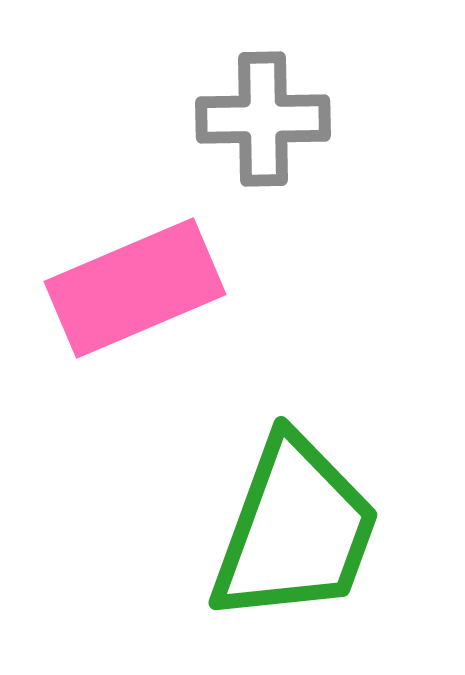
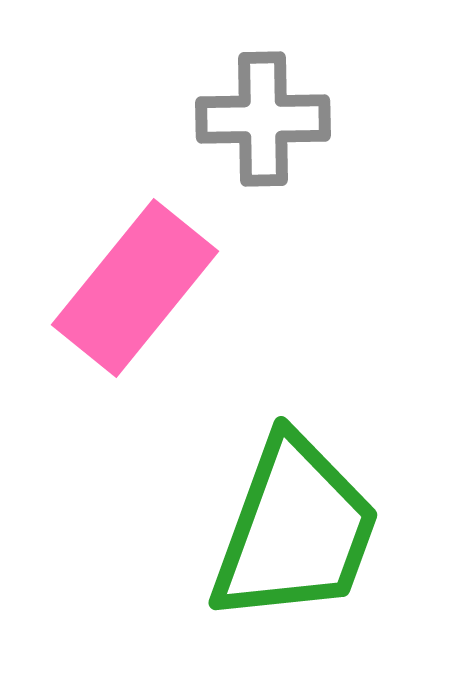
pink rectangle: rotated 28 degrees counterclockwise
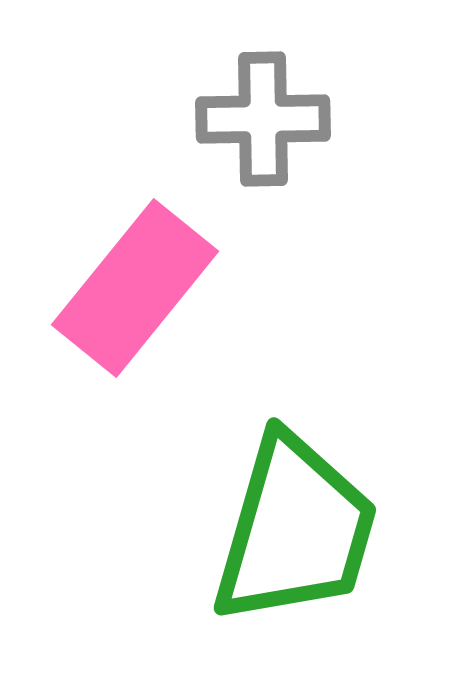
green trapezoid: rotated 4 degrees counterclockwise
